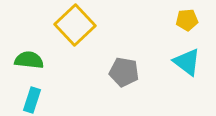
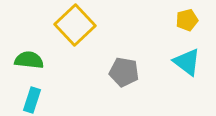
yellow pentagon: rotated 10 degrees counterclockwise
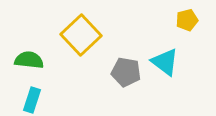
yellow square: moved 6 px right, 10 px down
cyan triangle: moved 22 px left
gray pentagon: moved 2 px right
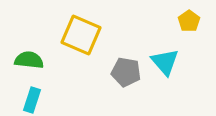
yellow pentagon: moved 2 px right, 1 px down; rotated 20 degrees counterclockwise
yellow square: rotated 24 degrees counterclockwise
cyan triangle: rotated 12 degrees clockwise
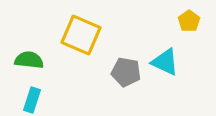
cyan triangle: rotated 24 degrees counterclockwise
